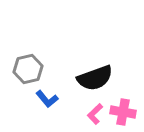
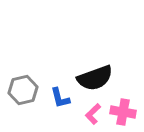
gray hexagon: moved 5 px left, 21 px down
blue L-shape: moved 13 px right, 1 px up; rotated 25 degrees clockwise
pink L-shape: moved 2 px left
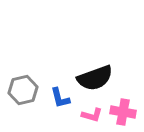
pink L-shape: moved 1 px left, 1 px down; rotated 120 degrees counterclockwise
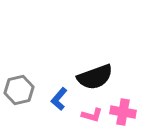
black semicircle: moved 1 px up
gray hexagon: moved 4 px left
blue L-shape: moved 1 px left, 1 px down; rotated 55 degrees clockwise
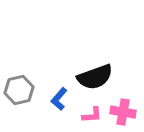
pink L-shape: rotated 20 degrees counterclockwise
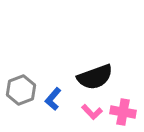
gray hexagon: moved 2 px right; rotated 8 degrees counterclockwise
blue L-shape: moved 6 px left
pink L-shape: moved 3 px up; rotated 50 degrees clockwise
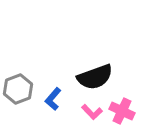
gray hexagon: moved 3 px left, 1 px up
pink cross: moved 1 px left, 1 px up; rotated 15 degrees clockwise
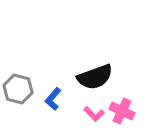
gray hexagon: rotated 24 degrees counterclockwise
pink L-shape: moved 2 px right, 2 px down
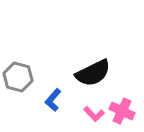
black semicircle: moved 2 px left, 4 px up; rotated 6 degrees counterclockwise
gray hexagon: moved 12 px up
blue L-shape: moved 1 px down
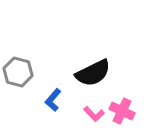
gray hexagon: moved 5 px up
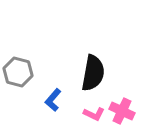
black semicircle: rotated 54 degrees counterclockwise
pink L-shape: rotated 20 degrees counterclockwise
